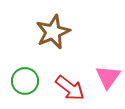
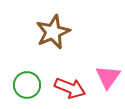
green circle: moved 2 px right, 4 px down
red arrow: rotated 16 degrees counterclockwise
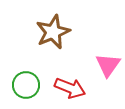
pink triangle: moved 12 px up
green circle: moved 1 px left
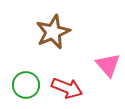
pink triangle: rotated 16 degrees counterclockwise
red arrow: moved 3 px left
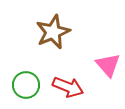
red arrow: moved 1 px right, 1 px up
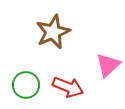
pink triangle: rotated 28 degrees clockwise
